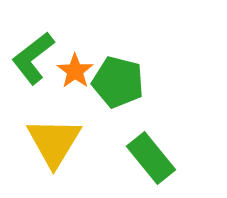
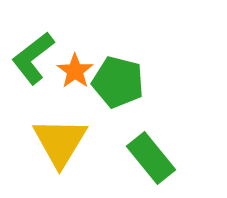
yellow triangle: moved 6 px right
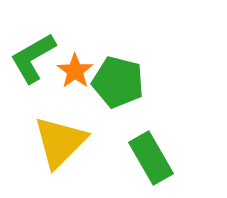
green L-shape: rotated 8 degrees clockwise
yellow triangle: rotated 14 degrees clockwise
green rectangle: rotated 9 degrees clockwise
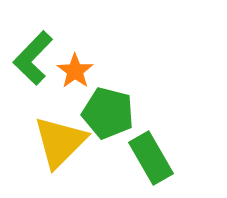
green L-shape: rotated 16 degrees counterclockwise
green pentagon: moved 10 px left, 31 px down
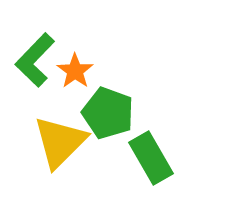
green L-shape: moved 2 px right, 2 px down
green pentagon: rotated 6 degrees clockwise
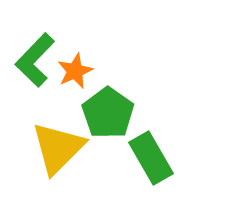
orange star: rotated 12 degrees clockwise
green pentagon: rotated 15 degrees clockwise
yellow triangle: moved 2 px left, 6 px down
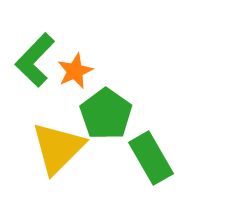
green pentagon: moved 2 px left, 1 px down
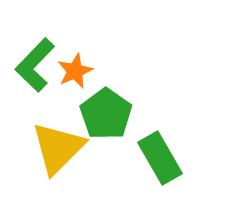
green L-shape: moved 5 px down
green rectangle: moved 9 px right
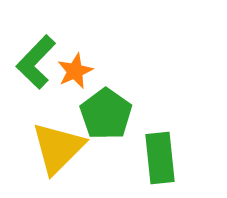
green L-shape: moved 1 px right, 3 px up
green rectangle: rotated 24 degrees clockwise
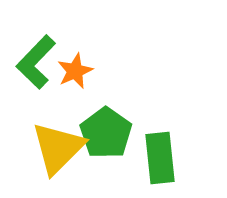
green pentagon: moved 19 px down
